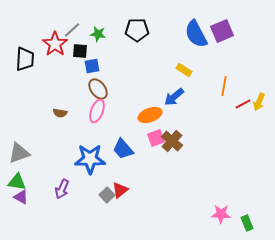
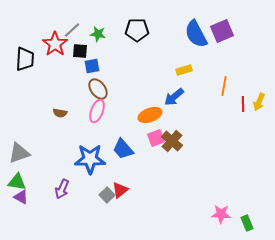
yellow rectangle: rotated 49 degrees counterclockwise
red line: rotated 63 degrees counterclockwise
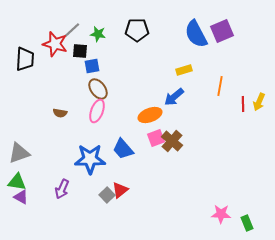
red star: rotated 20 degrees counterclockwise
orange line: moved 4 px left
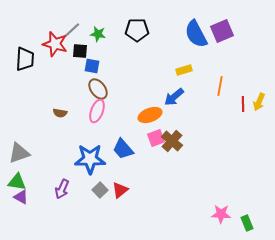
blue square: rotated 21 degrees clockwise
gray square: moved 7 px left, 5 px up
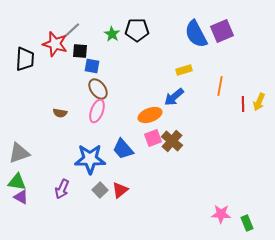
green star: moved 14 px right; rotated 21 degrees clockwise
pink square: moved 3 px left
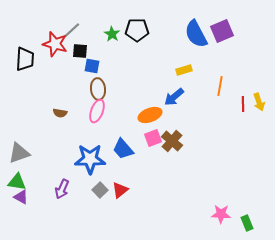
brown ellipse: rotated 30 degrees clockwise
yellow arrow: rotated 42 degrees counterclockwise
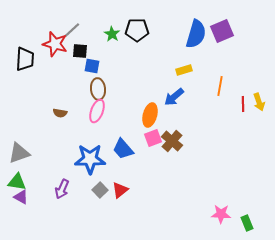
blue semicircle: rotated 136 degrees counterclockwise
orange ellipse: rotated 55 degrees counterclockwise
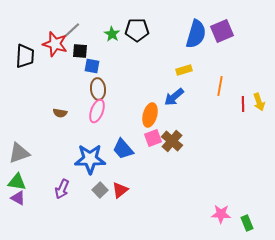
black trapezoid: moved 3 px up
purple triangle: moved 3 px left, 1 px down
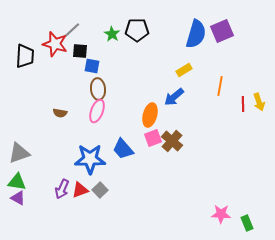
yellow rectangle: rotated 14 degrees counterclockwise
red triangle: moved 40 px left; rotated 18 degrees clockwise
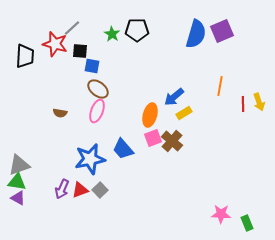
gray line: moved 2 px up
yellow rectangle: moved 43 px down
brown ellipse: rotated 45 degrees counterclockwise
gray triangle: moved 12 px down
blue star: rotated 12 degrees counterclockwise
